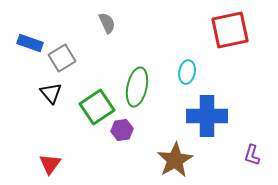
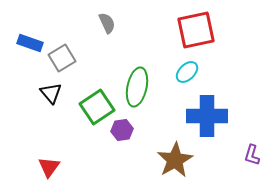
red square: moved 34 px left
cyan ellipse: rotated 35 degrees clockwise
red triangle: moved 1 px left, 3 px down
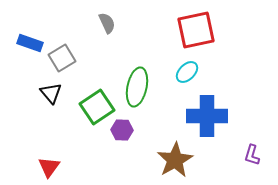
purple hexagon: rotated 10 degrees clockwise
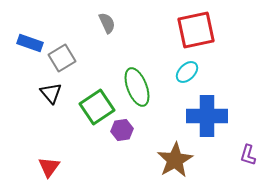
green ellipse: rotated 33 degrees counterclockwise
purple hexagon: rotated 10 degrees counterclockwise
purple L-shape: moved 4 px left
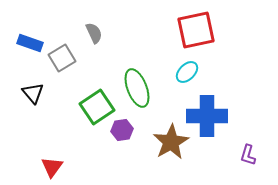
gray semicircle: moved 13 px left, 10 px down
green ellipse: moved 1 px down
black triangle: moved 18 px left
brown star: moved 4 px left, 18 px up
red triangle: moved 3 px right
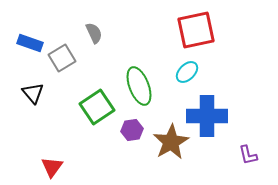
green ellipse: moved 2 px right, 2 px up
purple hexagon: moved 10 px right
purple L-shape: rotated 30 degrees counterclockwise
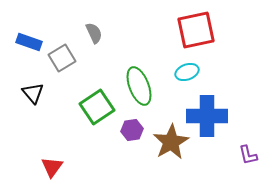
blue rectangle: moved 1 px left, 1 px up
cyan ellipse: rotated 25 degrees clockwise
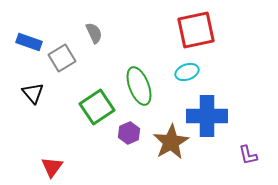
purple hexagon: moved 3 px left, 3 px down; rotated 15 degrees counterclockwise
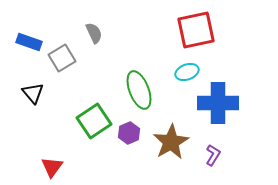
green ellipse: moved 4 px down
green square: moved 3 px left, 14 px down
blue cross: moved 11 px right, 13 px up
purple L-shape: moved 35 px left; rotated 135 degrees counterclockwise
